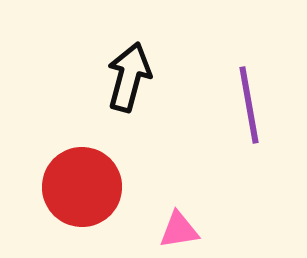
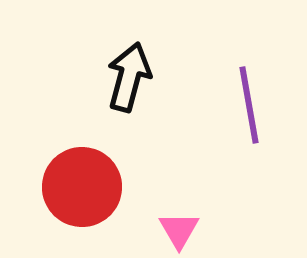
pink triangle: rotated 51 degrees counterclockwise
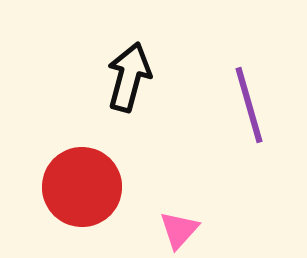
purple line: rotated 6 degrees counterclockwise
pink triangle: rotated 12 degrees clockwise
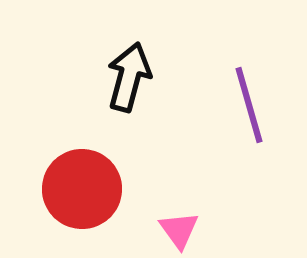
red circle: moved 2 px down
pink triangle: rotated 18 degrees counterclockwise
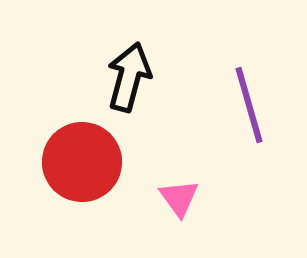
red circle: moved 27 px up
pink triangle: moved 32 px up
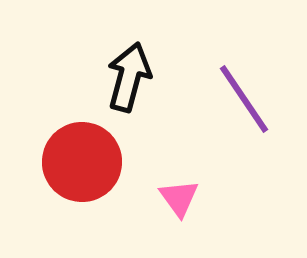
purple line: moved 5 px left, 6 px up; rotated 18 degrees counterclockwise
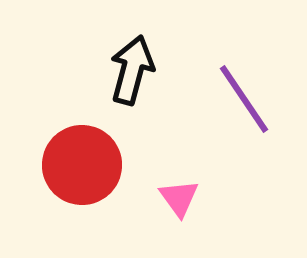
black arrow: moved 3 px right, 7 px up
red circle: moved 3 px down
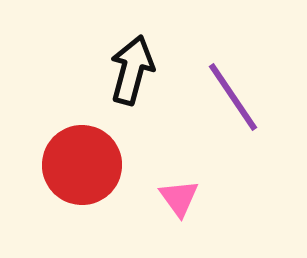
purple line: moved 11 px left, 2 px up
